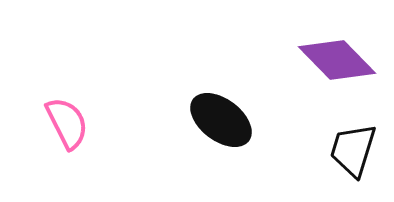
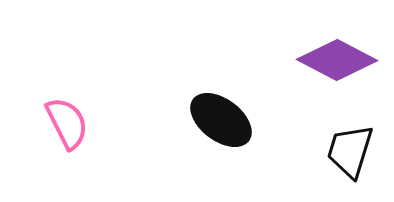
purple diamond: rotated 18 degrees counterclockwise
black trapezoid: moved 3 px left, 1 px down
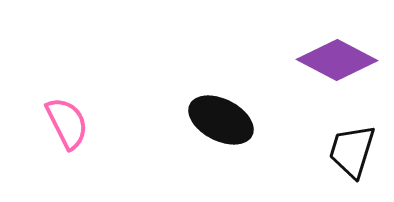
black ellipse: rotated 10 degrees counterclockwise
black trapezoid: moved 2 px right
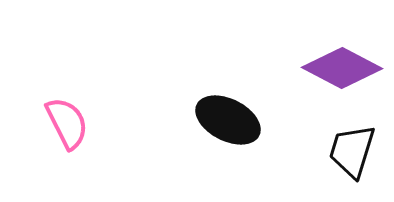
purple diamond: moved 5 px right, 8 px down
black ellipse: moved 7 px right
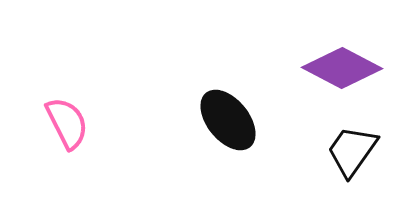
black ellipse: rotated 24 degrees clockwise
black trapezoid: rotated 18 degrees clockwise
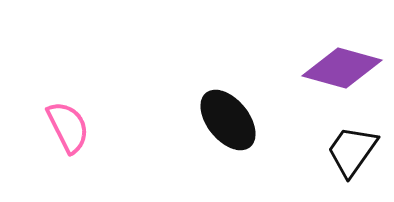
purple diamond: rotated 12 degrees counterclockwise
pink semicircle: moved 1 px right, 4 px down
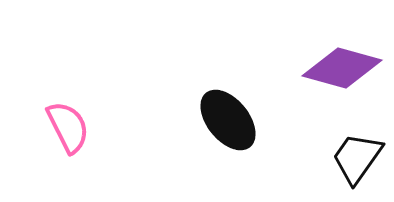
black trapezoid: moved 5 px right, 7 px down
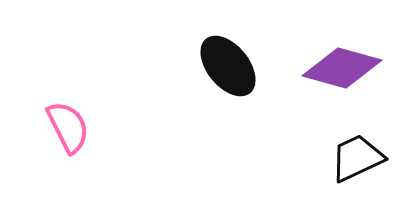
black ellipse: moved 54 px up
black trapezoid: rotated 30 degrees clockwise
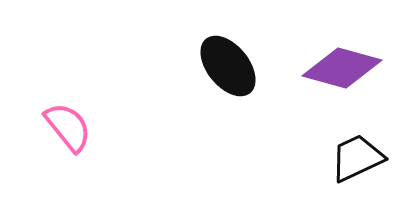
pink semicircle: rotated 12 degrees counterclockwise
